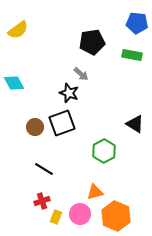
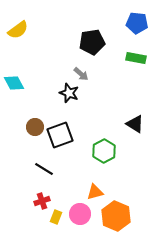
green rectangle: moved 4 px right, 3 px down
black square: moved 2 px left, 12 px down
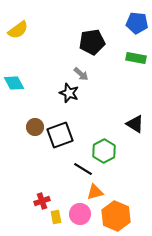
black line: moved 39 px right
yellow rectangle: rotated 32 degrees counterclockwise
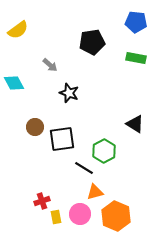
blue pentagon: moved 1 px left, 1 px up
gray arrow: moved 31 px left, 9 px up
black square: moved 2 px right, 4 px down; rotated 12 degrees clockwise
black line: moved 1 px right, 1 px up
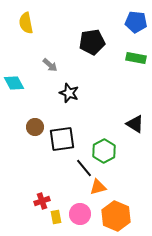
yellow semicircle: moved 8 px right, 7 px up; rotated 115 degrees clockwise
black line: rotated 18 degrees clockwise
orange triangle: moved 3 px right, 5 px up
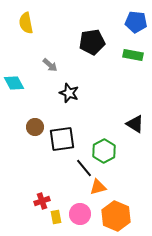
green rectangle: moved 3 px left, 3 px up
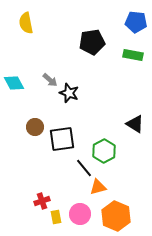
gray arrow: moved 15 px down
